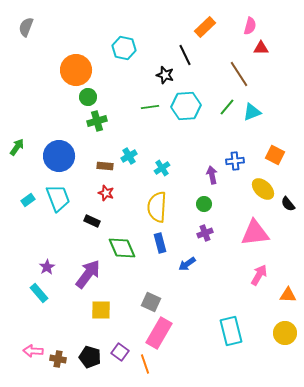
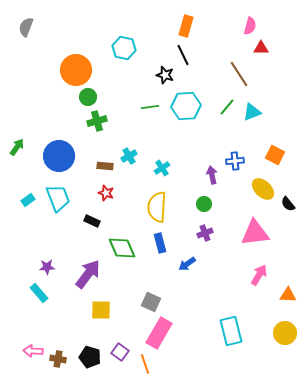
orange rectangle at (205, 27): moved 19 px left, 1 px up; rotated 30 degrees counterclockwise
black line at (185, 55): moved 2 px left
purple star at (47, 267): rotated 28 degrees clockwise
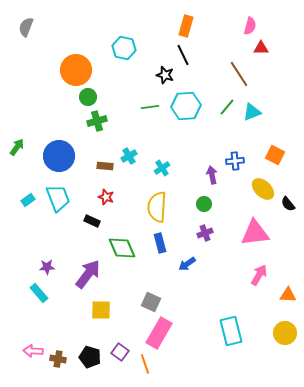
red star at (106, 193): moved 4 px down
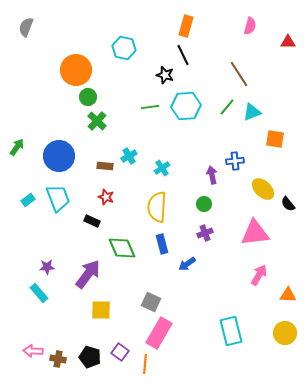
red triangle at (261, 48): moved 27 px right, 6 px up
green cross at (97, 121): rotated 30 degrees counterclockwise
orange square at (275, 155): moved 16 px up; rotated 18 degrees counterclockwise
blue rectangle at (160, 243): moved 2 px right, 1 px down
orange line at (145, 364): rotated 24 degrees clockwise
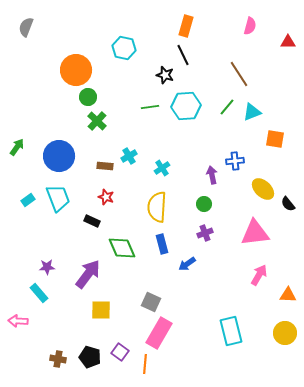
pink arrow at (33, 351): moved 15 px left, 30 px up
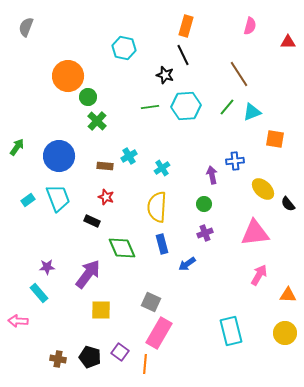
orange circle at (76, 70): moved 8 px left, 6 px down
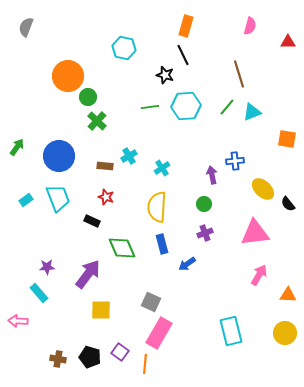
brown line at (239, 74): rotated 16 degrees clockwise
orange square at (275, 139): moved 12 px right
cyan rectangle at (28, 200): moved 2 px left
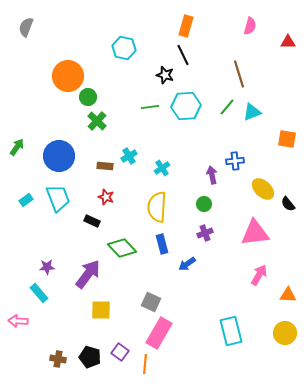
green diamond at (122, 248): rotated 20 degrees counterclockwise
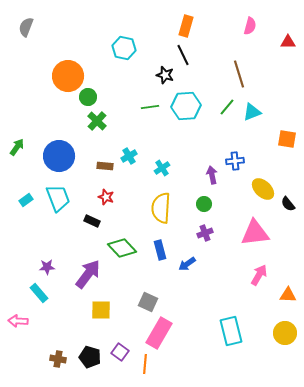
yellow semicircle at (157, 207): moved 4 px right, 1 px down
blue rectangle at (162, 244): moved 2 px left, 6 px down
gray square at (151, 302): moved 3 px left
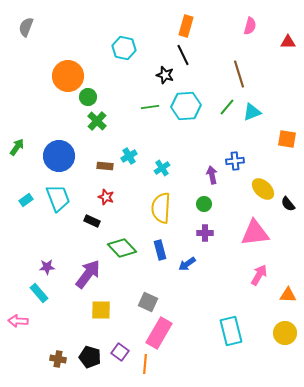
purple cross at (205, 233): rotated 21 degrees clockwise
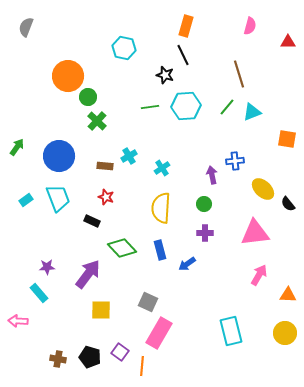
orange line at (145, 364): moved 3 px left, 2 px down
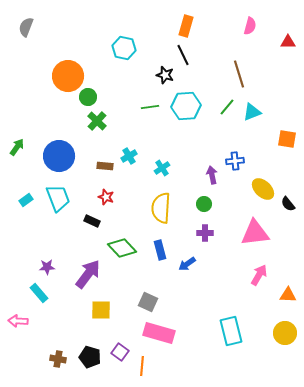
pink rectangle at (159, 333): rotated 76 degrees clockwise
